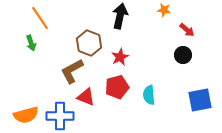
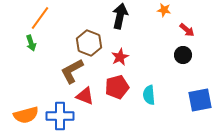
orange line: rotated 70 degrees clockwise
red triangle: moved 1 px left, 1 px up
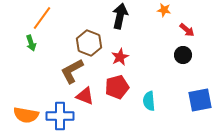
orange line: moved 2 px right
cyan semicircle: moved 6 px down
orange semicircle: rotated 25 degrees clockwise
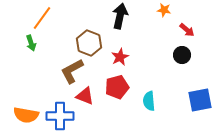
black circle: moved 1 px left
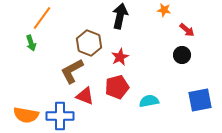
cyan semicircle: rotated 84 degrees clockwise
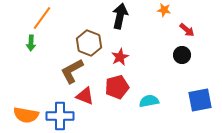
green arrow: rotated 21 degrees clockwise
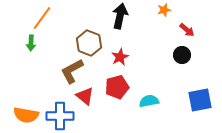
orange star: rotated 24 degrees counterclockwise
red triangle: rotated 18 degrees clockwise
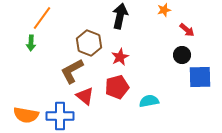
blue square: moved 23 px up; rotated 10 degrees clockwise
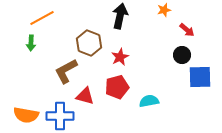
orange line: rotated 25 degrees clockwise
brown L-shape: moved 6 px left
red triangle: rotated 24 degrees counterclockwise
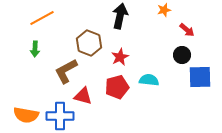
green arrow: moved 4 px right, 6 px down
red triangle: moved 2 px left
cyan semicircle: moved 21 px up; rotated 18 degrees clockwise
